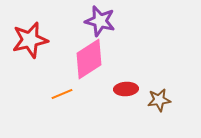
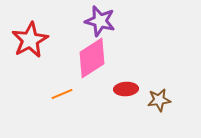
red star: rotated 15 degrees counterclockwise
pink diamond: moved 3 px right, 1 px up
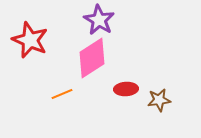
purple star: moved 1 px left, 1 px up; rotated 16 degrees clockwise
red star: rotated 21 degrees counterclockwise
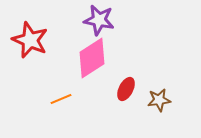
purple star: rotated 20 degrees counterclockwise
red ellipse: rotated 60 degrees counterclockwise
orange line: moved 1 px left, 5 px down
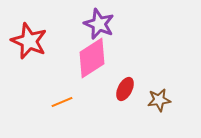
purple star: moved 4 px down; rotated 12 degrees clockwise
red star: moved 1 px left, 1 px down
red ellipse: moved 1 px left
orange line: moved 1 px right, 3 px down
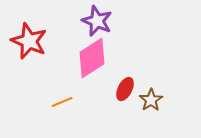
purple star: moved 2 px left, 3 px up
brown star: moved 8 px left; rotated 25 degrees counterclockwise
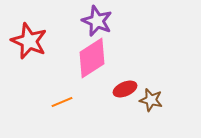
red ellipse: rotated 40 degrees clockwise
brown star: rotated 25 degrees counterclockwise
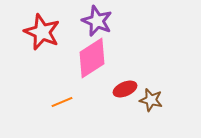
red star: moved 13 px right, 9 px up
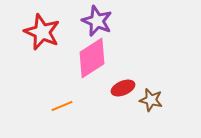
red ellipse: moved 2 px left, 1 px up
orange line: moved 4 px down
